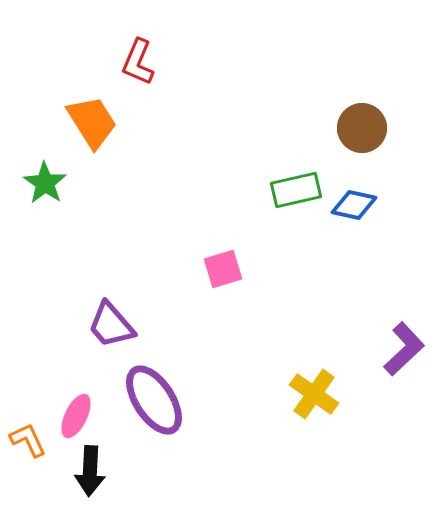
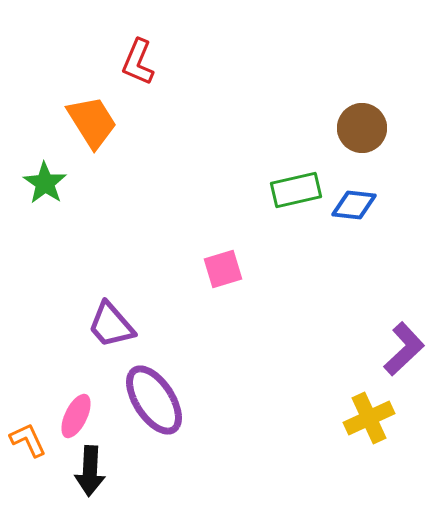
blue diamond: rotated 6 degrees counterclockwise
yellow cross: moved 55 px right, 24 px down; rotated 30 degrees clockwise
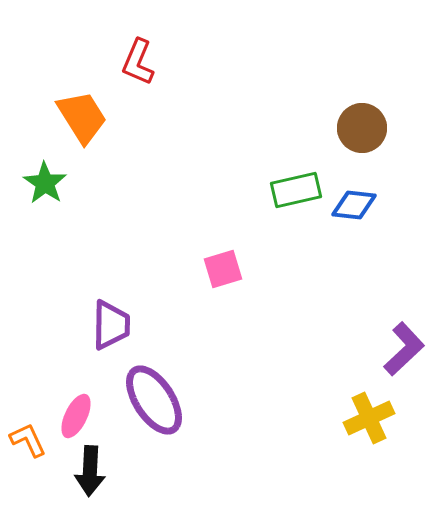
orange trapezoid: moved 10 px left, 5 px up
purple trapezoid: rotated 138 degrees counterclockwise
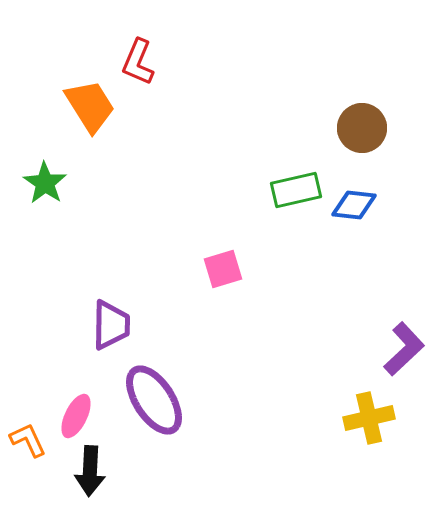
orange trapezoid: moved 8 px right, 11 px up
yellow cross: rotated 12 degrees clockwise
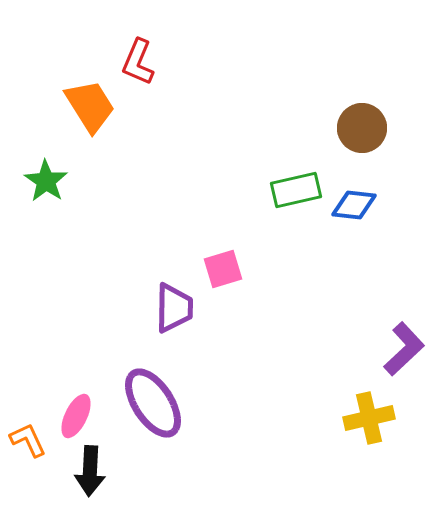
green star: moved 1 px right, 2 px up
purple trapezoid: moved 63 px right, 17 px up
purple ellipse: moved 1 px left, 3 px down
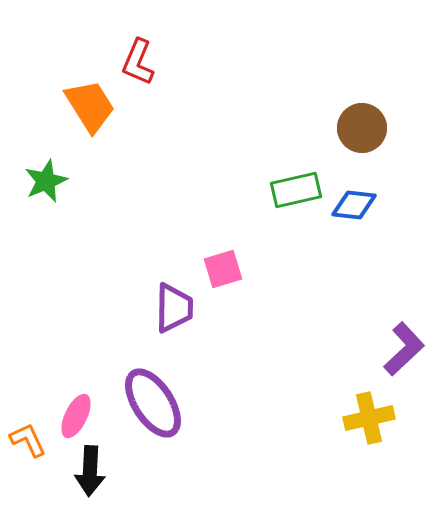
green star: rotated 15 degrees clockwise
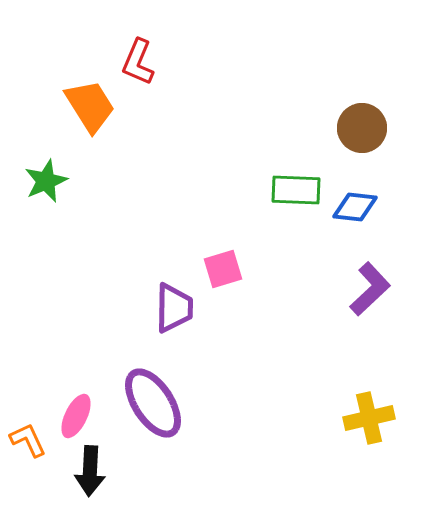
green rectangle: rotated 15 degrees clockwise
blue diamond: moved 1 px right, 2 px down
purple L-shape: moved 34 px left, 60 px up
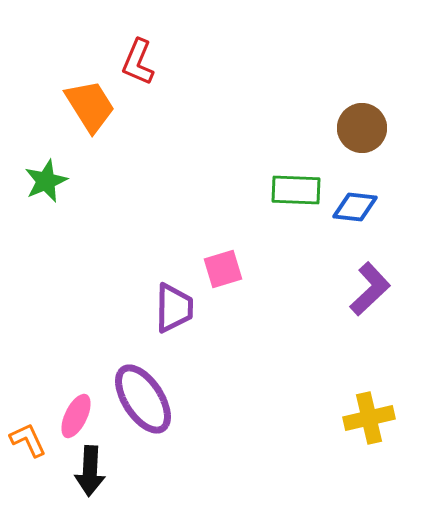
purple ellipse: moved 10 px left, 4 px up
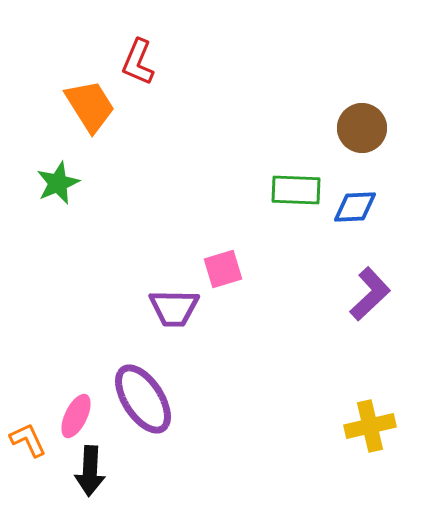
green star: moved 12 px right, 2 px down
blue diamond: rotated 9 degrees counterclockwise
purple L-shape: moved 5 px down
purple trapezoid: rotated 90 degrees clockwise
yellow cross: moved 1 px right, 8 px down
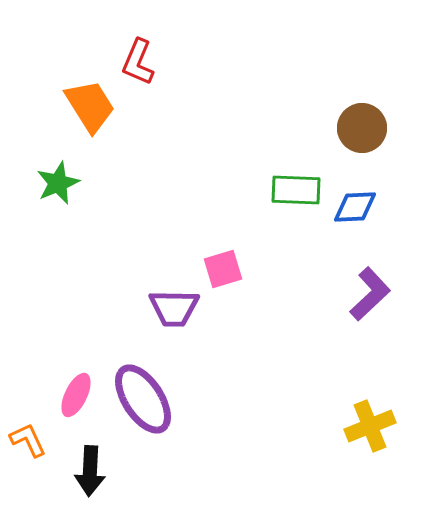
pink ellipse: moved 21 px up
yellow cross: rotated 9 degrees counterclockwise
